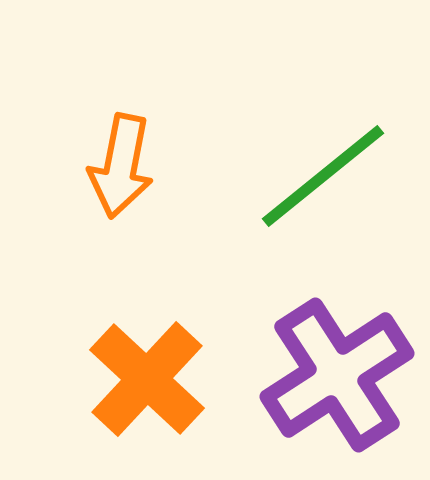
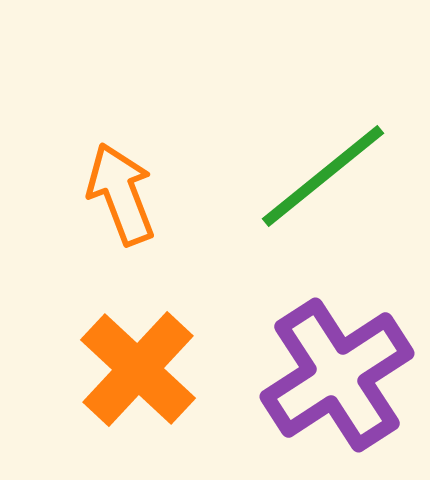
orange arrow: moved 28 px down; rotated 148 degrees clockwise
orange cross: moved 9 px left, 10 px up
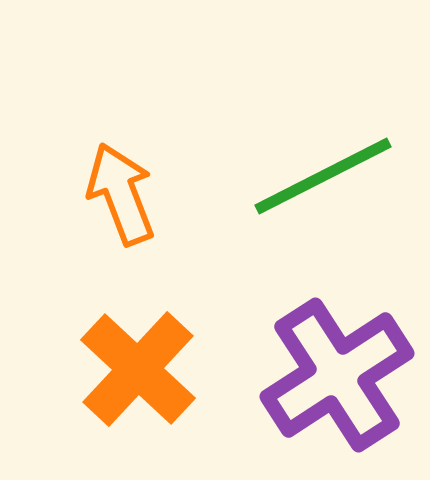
green line: rotated 12 degrees clockwise
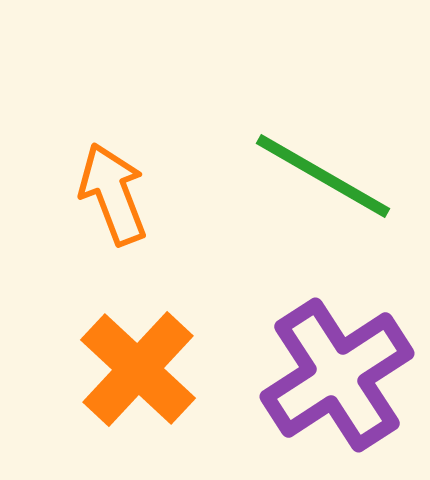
green line: rotated 57 degrees clockwise
orange arrow: moved 8 px left
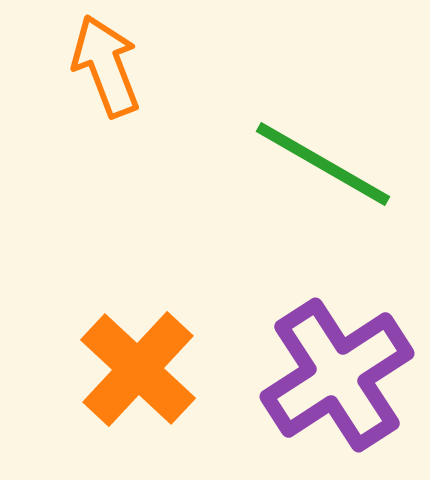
green line: moved 12 px up
orange arrow: moved 7 px left, 128 px up
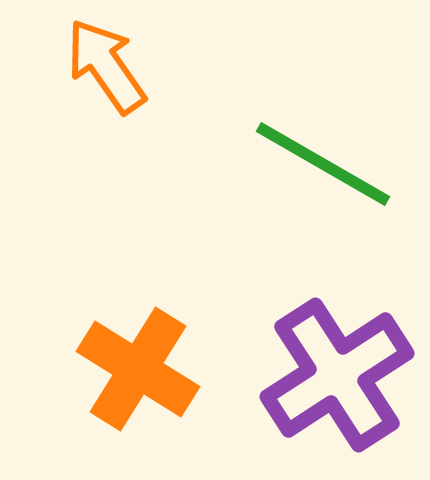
orange arrow: rotated 14 degrees counterclockwise
orange cross: rotated 11 degrees counterclockwise
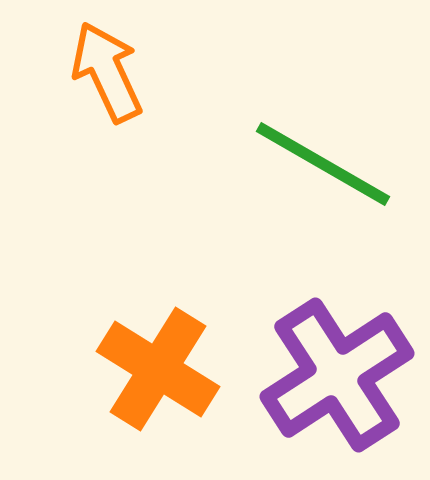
orange arrow: moved 1 px right, 6 px down; rotated 10 degrees clockwise
orange cross: moved 20 px right
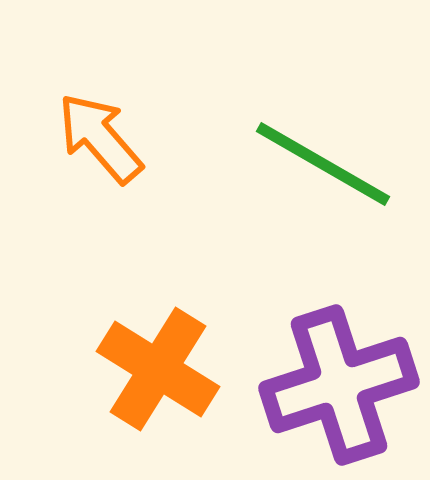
orange arrow: moved 7 px left, 66 px down; rotated 16 degrees counterclockwise
purple cross: moved 2 px right, 10 px down; rotated 15 degrees clockwise
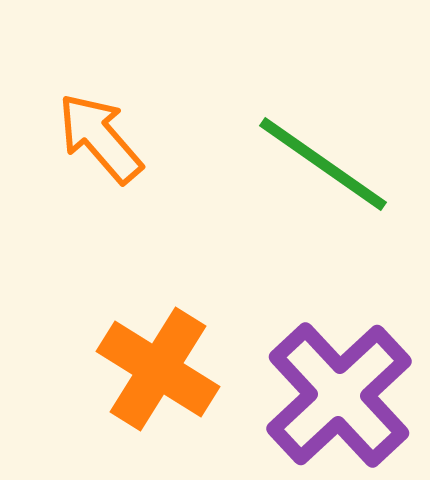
green line: rotated 5 degrees clockwise
purple cross: moved 10 px down; rotated 25 degrees counterclockwise
